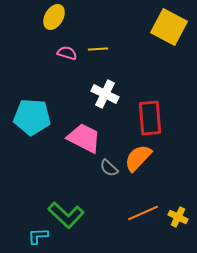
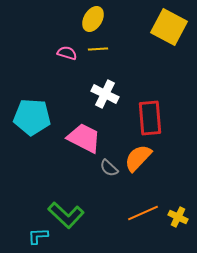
yellow ellipse: moved 39 px right, 2 px down
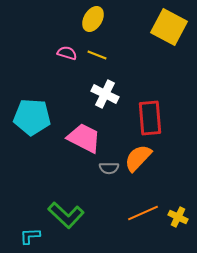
yellow line: moved 1 px left, 6 px down; rotated 24 degrees clockwise
gray semicircle: rotated 42 degrees counterclockwise
cyan L-shape: moved 8 px left
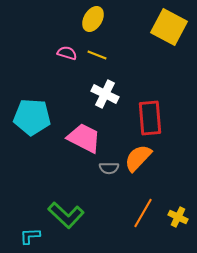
orange line: rotated 36 degrees counterclockwise
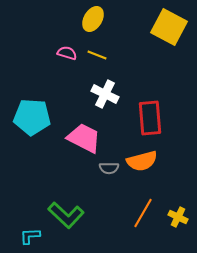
orange semicircle: moved 4 px right, 3 px down; rotated 148 degrees counterclockwise
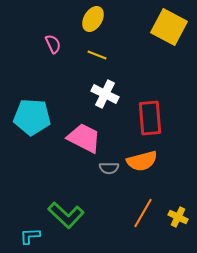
pink semicircle: moved 14 px left, 9 px up; rotated 48 degrees clockwise
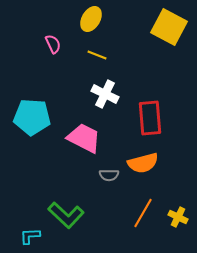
yellow ellipse: moved 2 px left
orange semicircle: moved 1 px right, 2 px down
gray semicircle: moved 7 px down
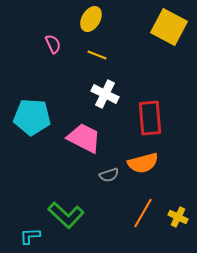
gray semicircle: rotated 18 degrees counterclockwise
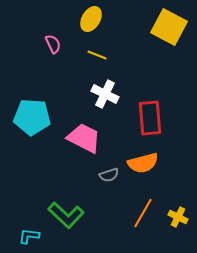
cyan L-shape: moved 1 px left; rotated 10 degrees clockwise
